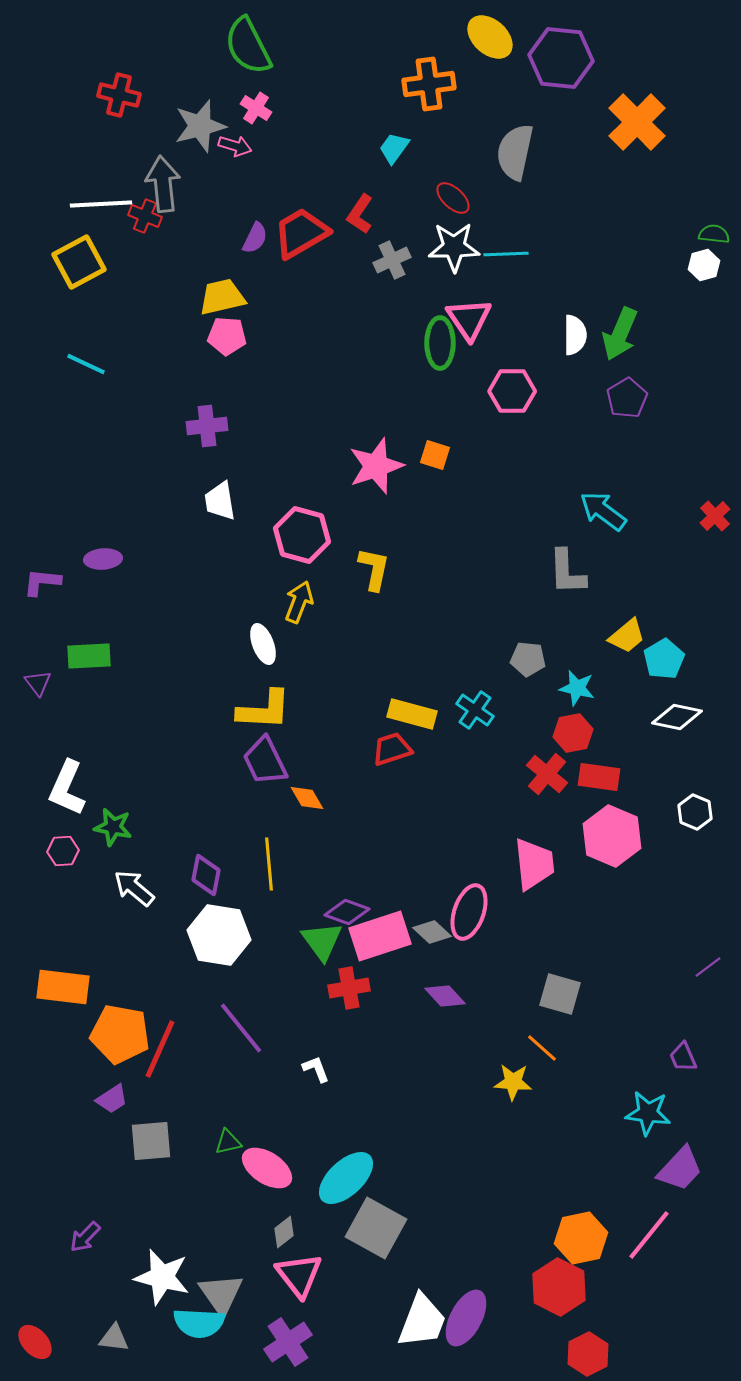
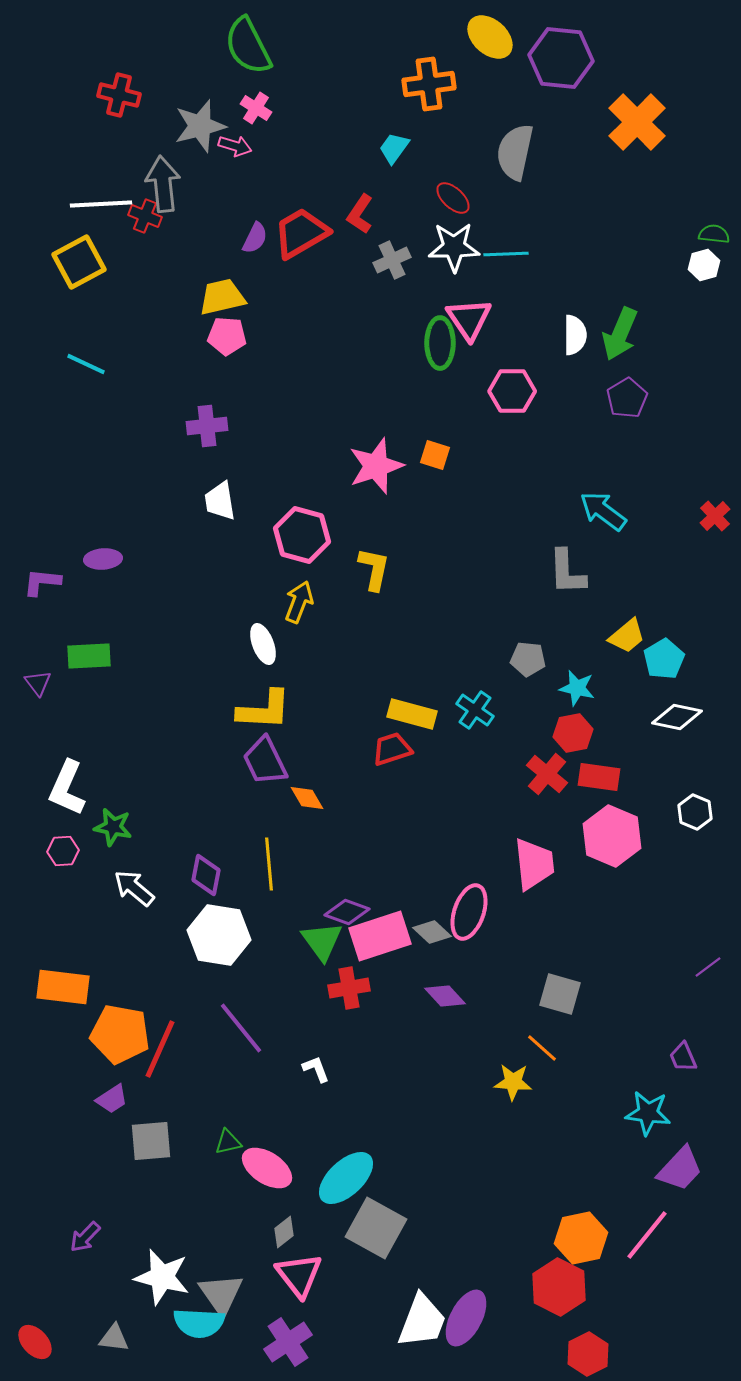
pink line at (649, 1235): moved 2 px left
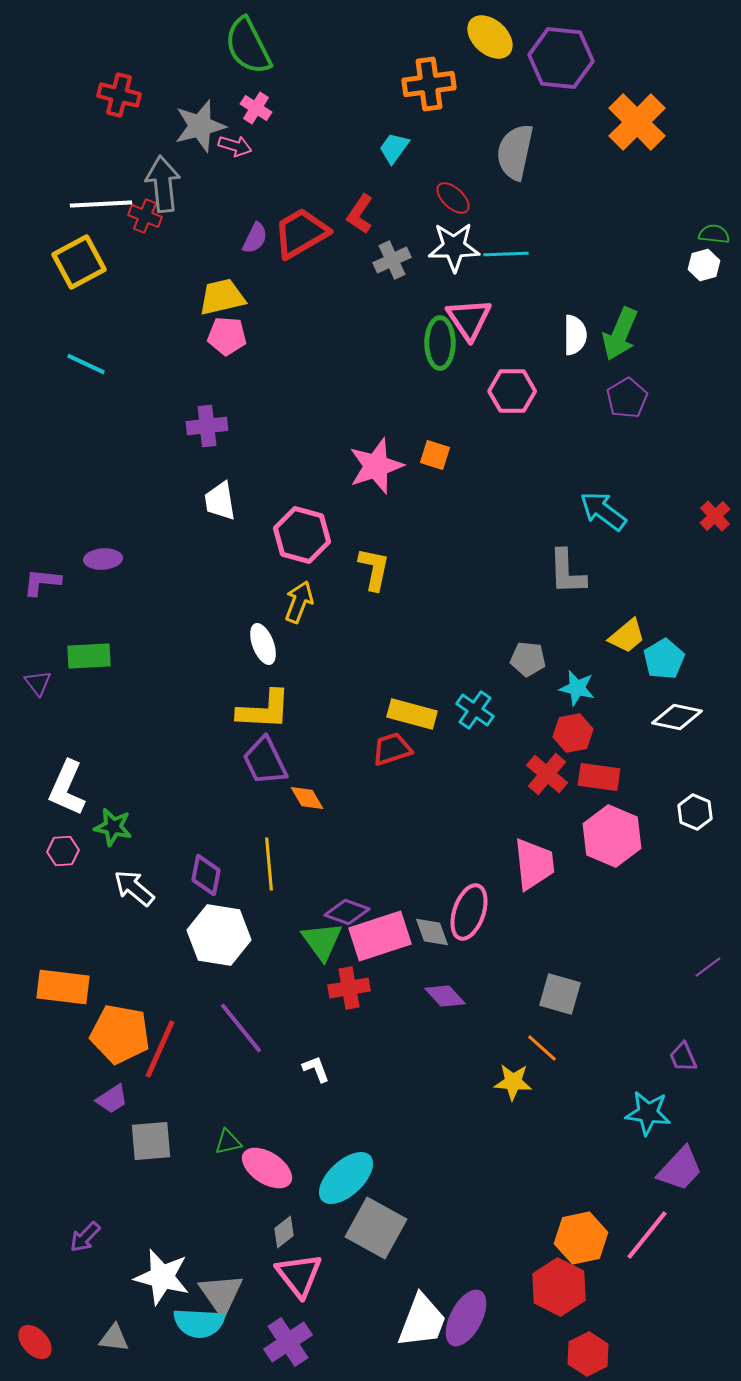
gray diamond at (432, 932): rotated 27 degrees clockwise
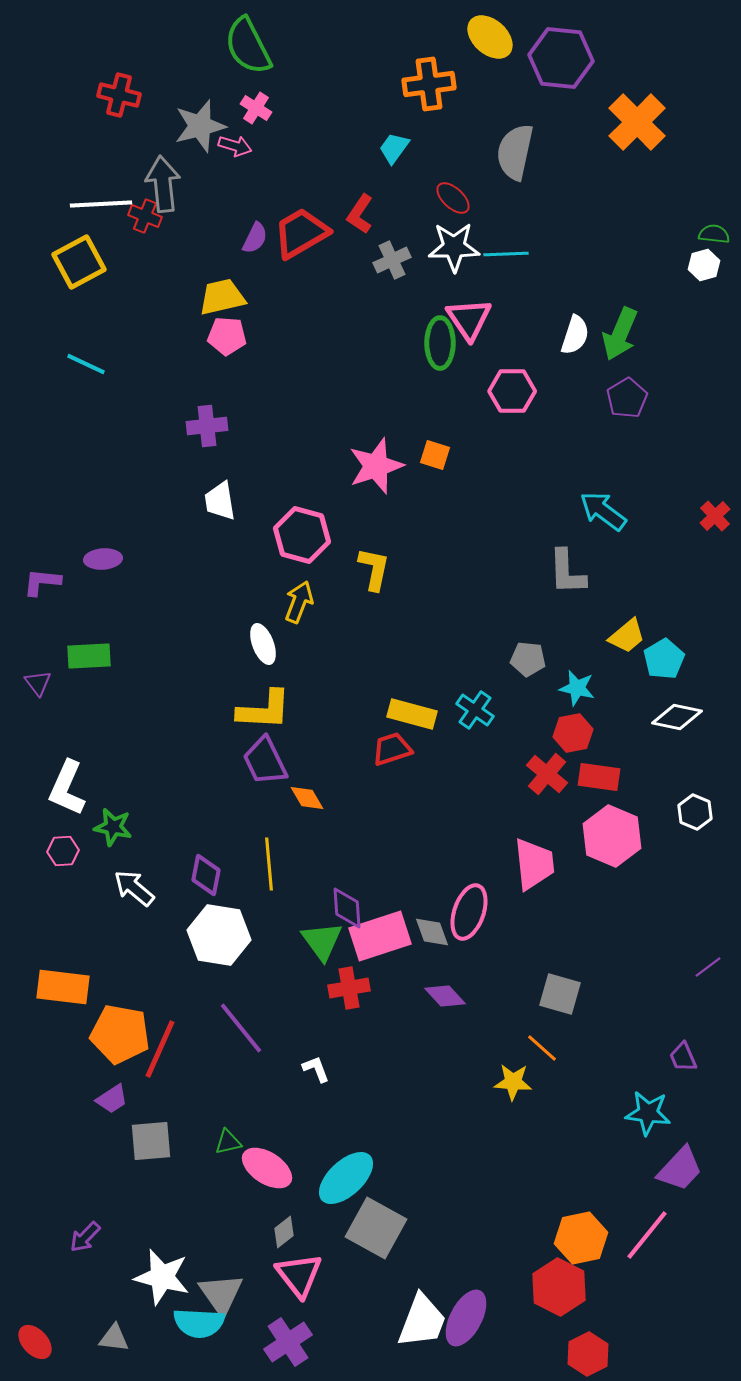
white semicircle at (575, 335): rotated 18 degrees clockwise
purple diamond at (347, 912): moved 4 px up; rotated 66 degrees clockwise
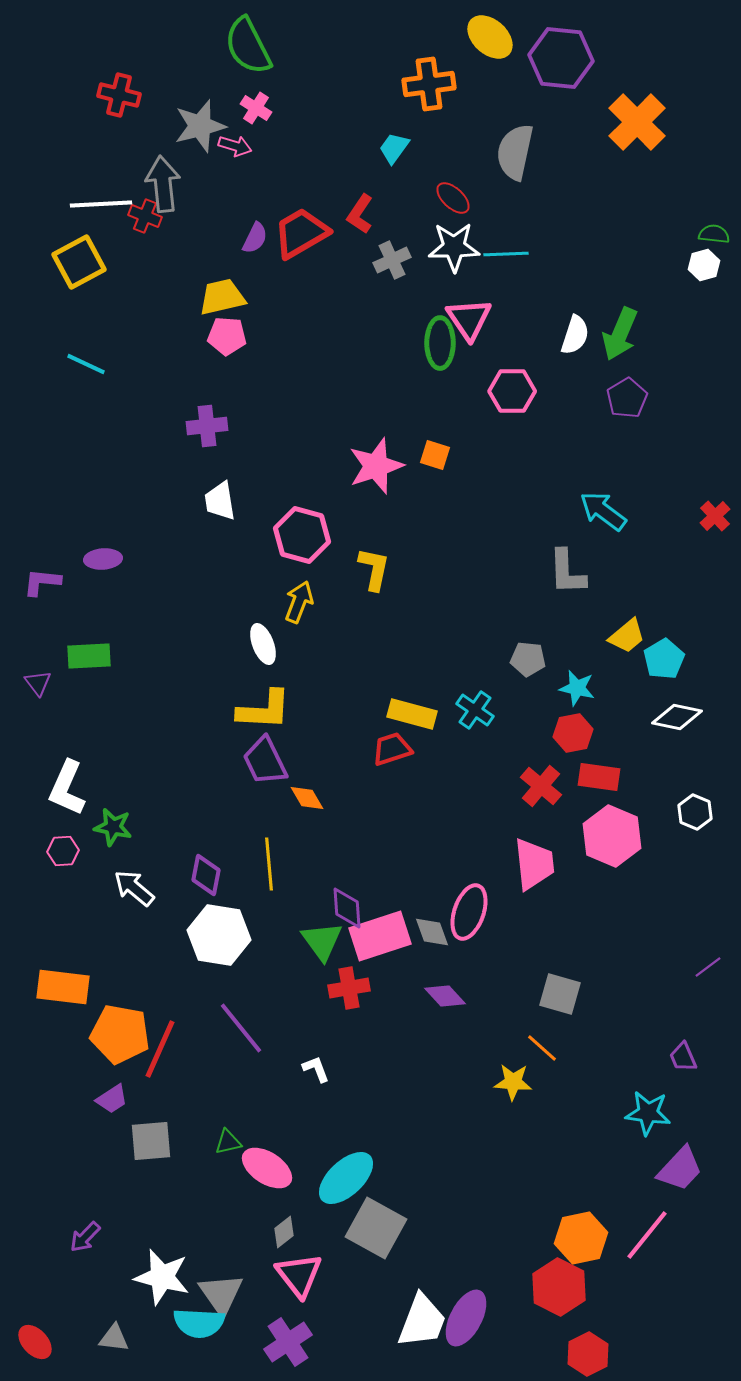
red cross at (547, 774): moved 6 px left, 12 px down
